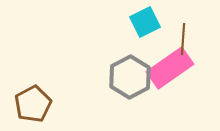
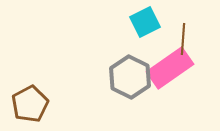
gray hexagon: rotated 6 degrees counterclockwise
brown pentagon: moved 3 px left
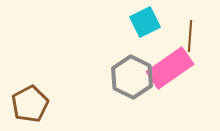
brown line: moved 7 px right, 3 px up
gray hexagon: moved 2 px right
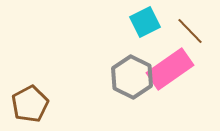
brown line: moved 5 px up; rotated 48 degrees counterclockwise
pink rectangle: moved 1 px down
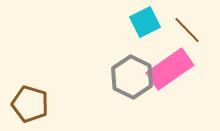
brown line: moved 3 px left, 1 px up
brown pentagon: rotated 27 degrees counterclockwise
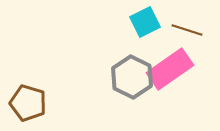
brown line: rotated 28 degrees counterclockwise
brown pentagon: moved 2 px left, 1 px up
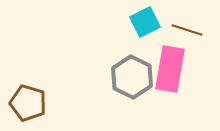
pink rectangle: rotated 45 degrees counterclockwise
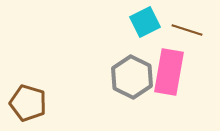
pink rectangle: moved 1 px left, 3 px down
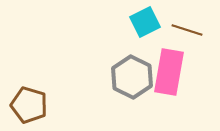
brown pentagon: moved 1 px right, 2 px down
